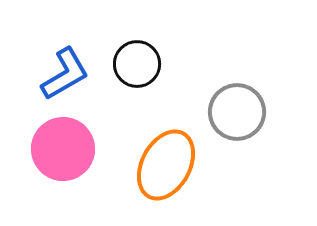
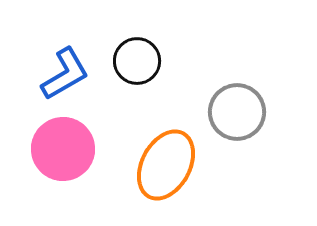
black circle: moved 3 px up
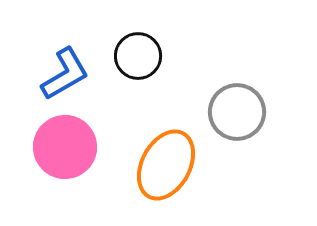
black circle: moved 1 px right, 5 px up
pink circle: moved 2 px right, 2 px up
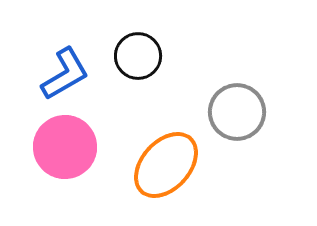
orange ellipse: rotated 14 degrees clockwise
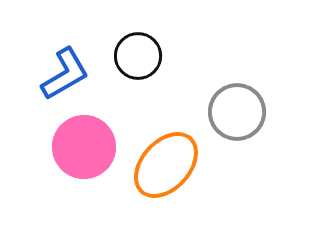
pink circle: moved 19 px right
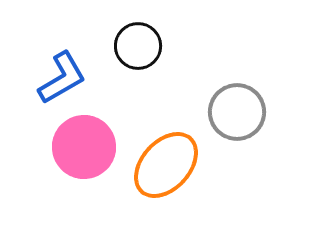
black circle: moved 10 px up
blue L-shape: moved 3 px left, 4 px down
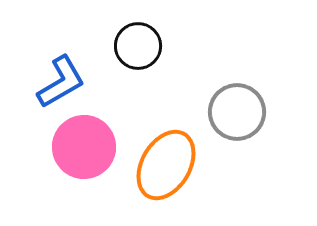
blue L-shape: moved 1 px left, 4 px down
orange ellipse: rotated 12 degrees counterclockwise
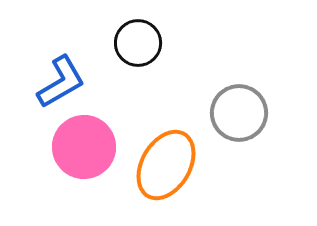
black circle: moved 3 px up
gray circle: moved 2 px right, 1 px down
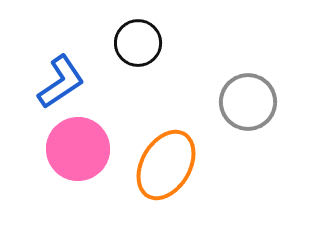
blue L-shape: rotated 4 degrees counterclockwise
gray circle: moved 9 px right, 11 px up
pink circle: moved 6 px left, 2 px down
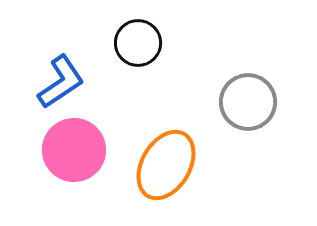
pink circle: moved 4 px left, 1 px down
